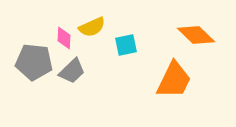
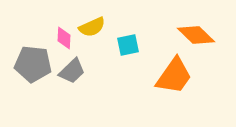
cyan square: moved 2 px right
gray pentagon: moved 1 px left, 2 px down
orange trapezoid: moved 4 px up; rotated 9 degrees clockwise
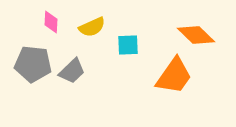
pink diamond: moved 13 px left, 16 px up
cyan square: rotated 10 degrees clockwise
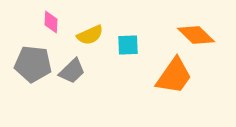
yellow semicircle: moved 2 px left, 8 px down
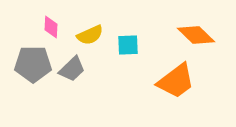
pink diamond: moved 5 px down
gray pentagon: rotated 6 degrees counterclockwise
gray trapezoid: moved 2 px up
orange trapezoid: moved 2 px right, 5 px down; rotated 18 degrees clockwise
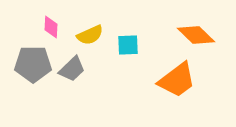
orange trapezoid: moved 1 px right, 1 px up
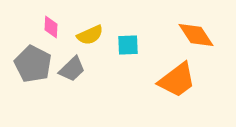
orange diamond: rotated 12 degrees clockwise
gray pentagon: rotated 27 degrees clockwise
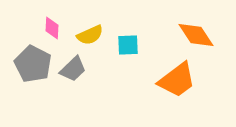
pink diamond: moved 1 px right, 1 px down
gray trapezoid: moved 1 px right
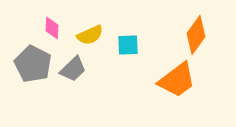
orange diamond: rotated 69 degrees clockwise
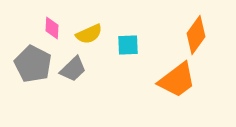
yellow semicircle: moved 1 px left, 1 px up
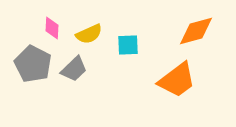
orange diamond: moved 4 px up; rotated 39 degrees clockwise
gray trapezoid: moved 1 px right
